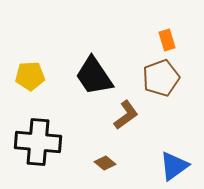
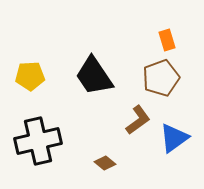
brown L-shape: moved 12 px right, 5 px down
black cross: moved 1 px up; rotated 18 degrees counterclockwise
blue triangle: moved 28 px up
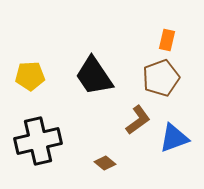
orange rectangle: rotated 30 degrees clockwise
blue triangle: rotated 16 degrees clockwise
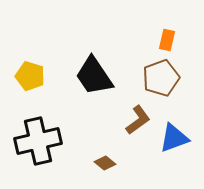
yellow pentagon: rotated 20 degrees clockwise
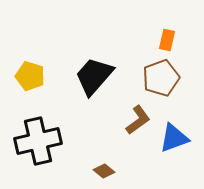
black trapezoid: rotated 75 degrees clockwise
brown diamond: moved 1 px left, 8 px down
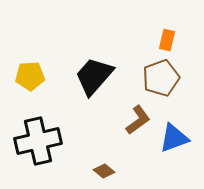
yellow pentagon: rotated 20 degrees counterclockwise
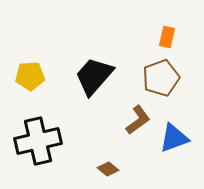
orange rectangle: moved 3 px up
brown diamond: moved 4 px right, 2 px up
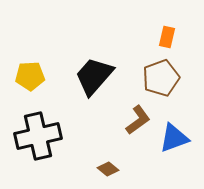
black cross: moved 5 px up
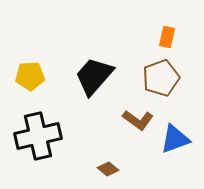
brown L-shape: rotated 72 degrees clockwise
blue triangle: moved 1 px right, 1 px down
